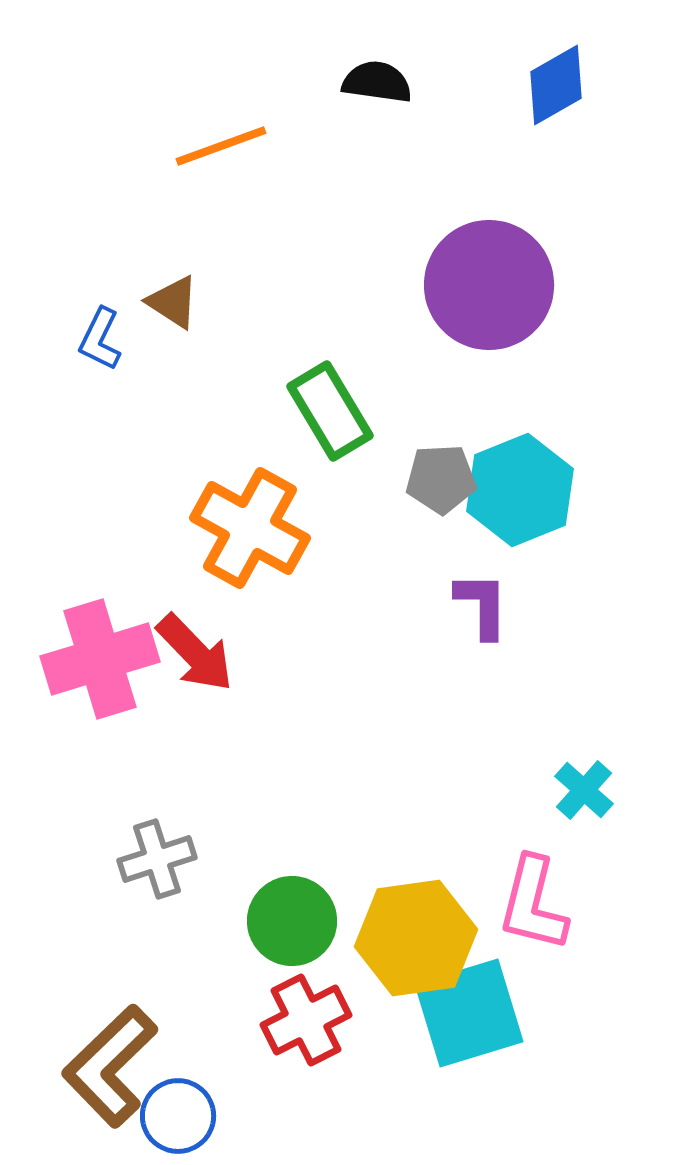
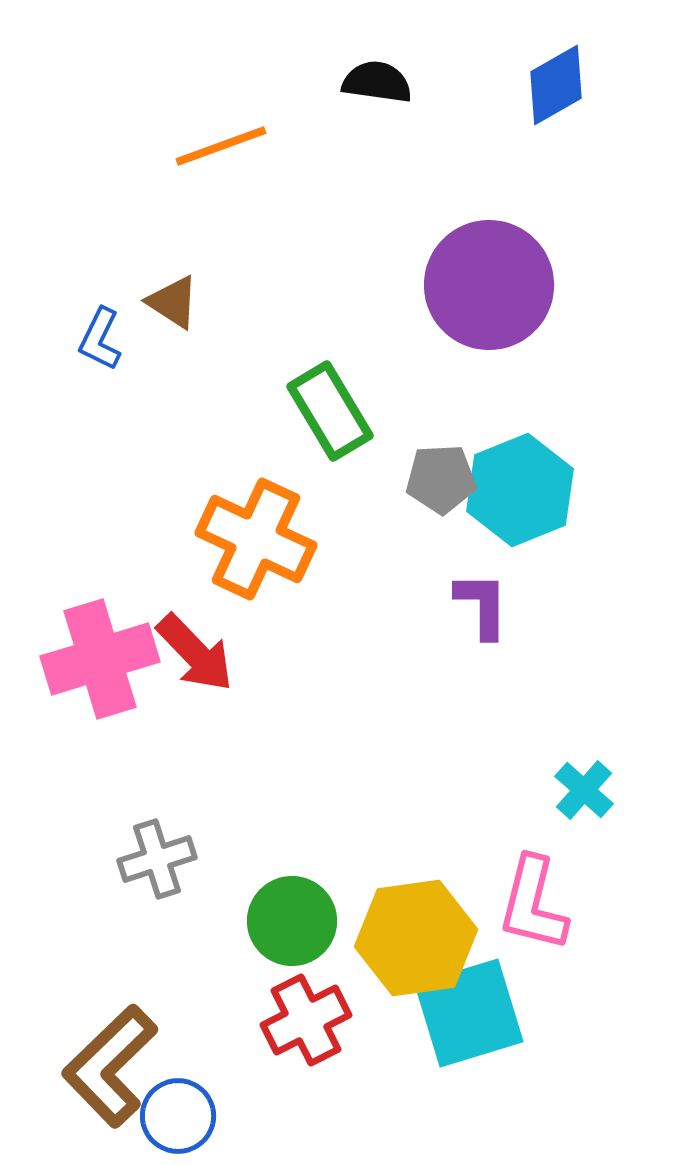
orange cross: moved 6 px right, 11 px down; rotated 4 degrees counterclockwise
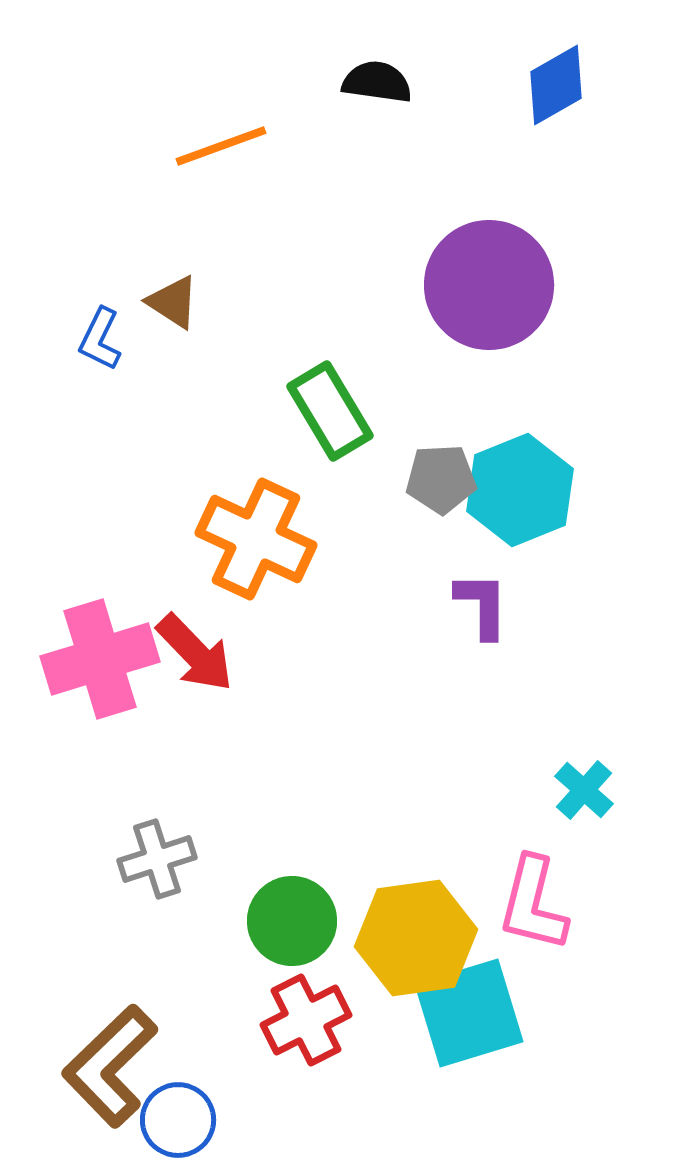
blue circle: moved 4 px down
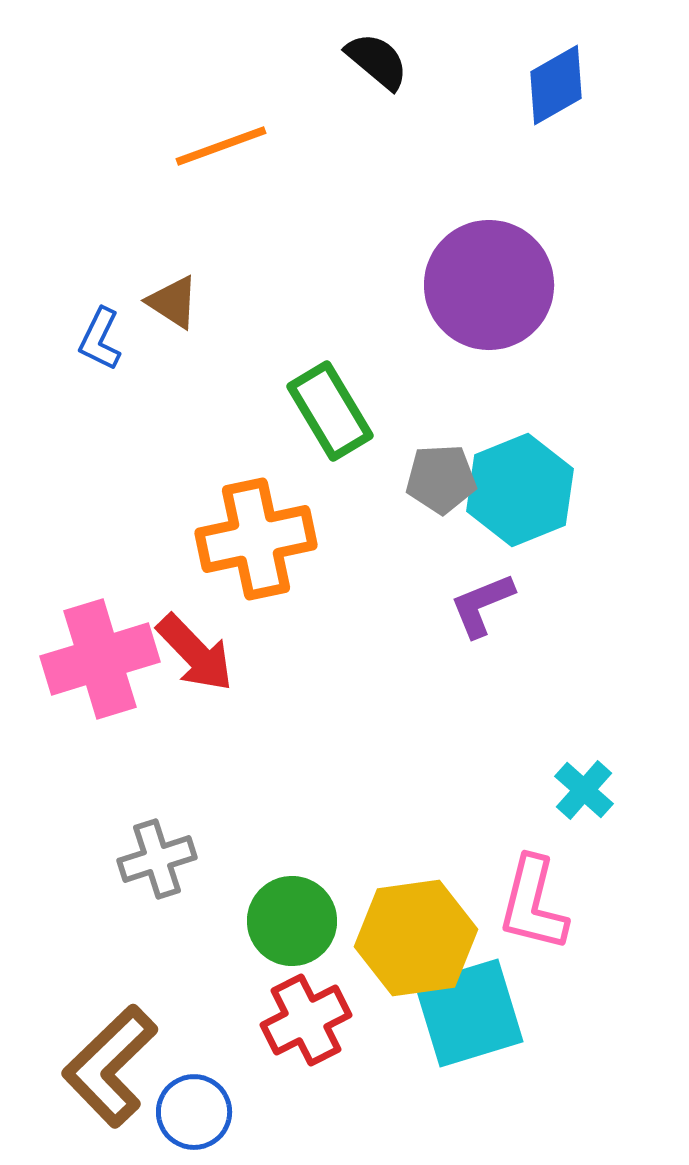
black semicircle: moved 21 px up; rotated 32 degrees clockwise
orange cross: rotated 37 degrees counterclockwise
purple L-shape: rotated 112 degrees counterclockwise
blue circle: moved 16 px right, 8 px up
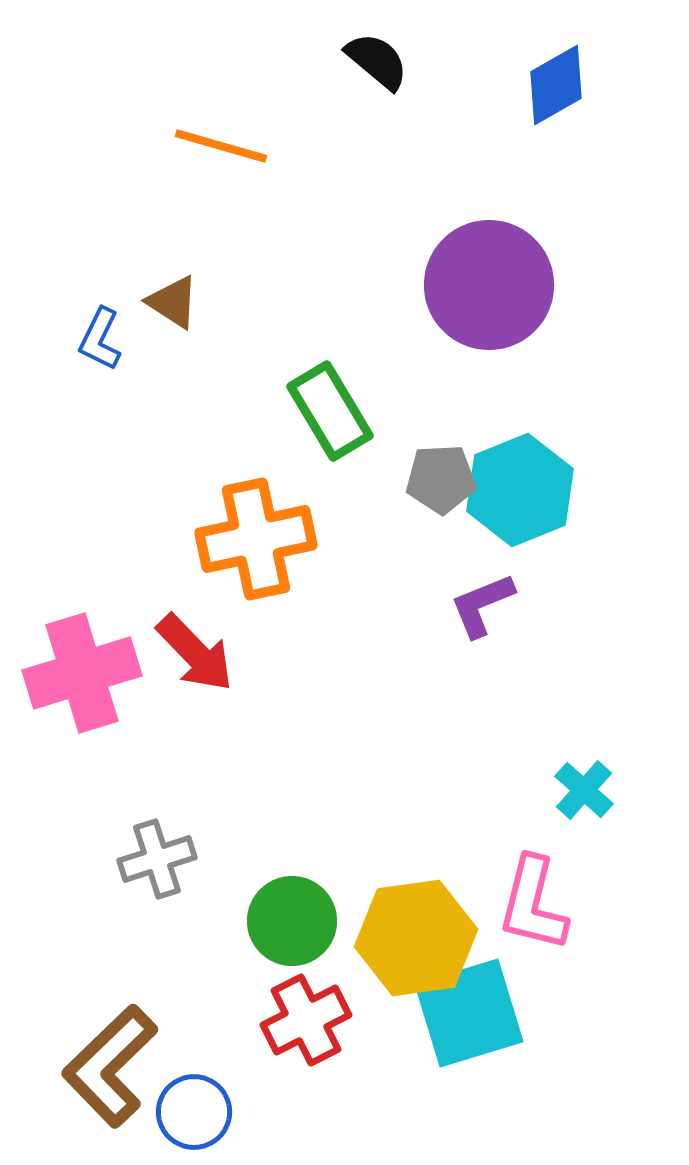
orange line: rotated 36 degrees clockwise
pink cross: moved 18 px left, 14 px down
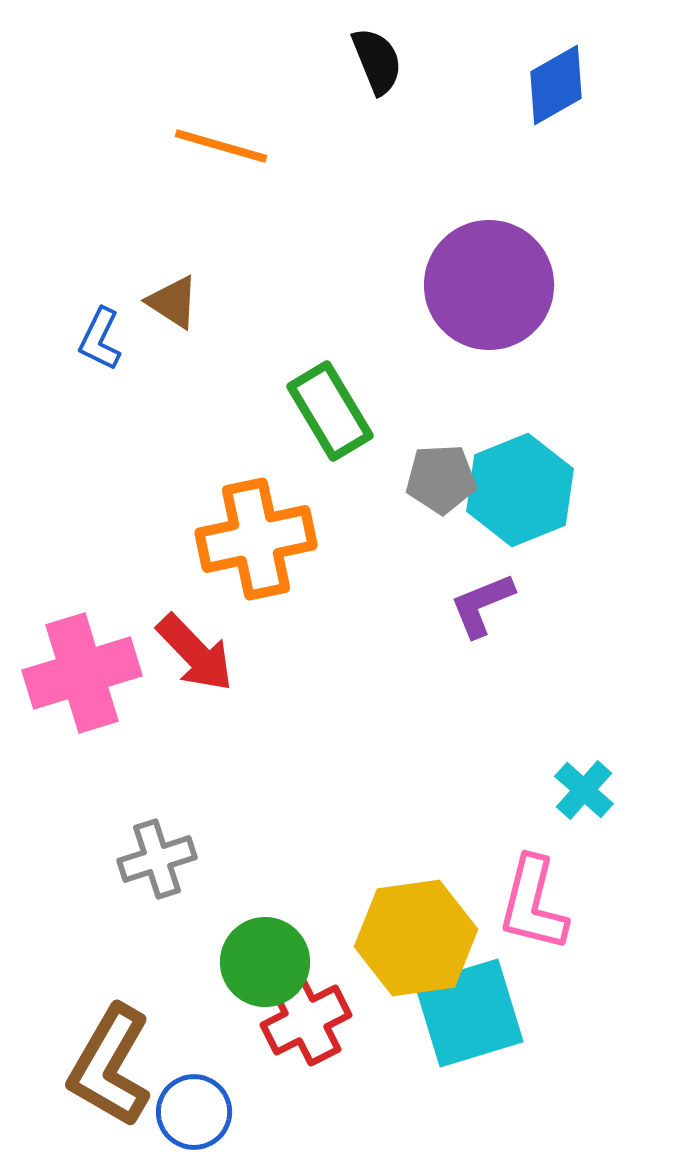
black semicircle: rotated 28 degrees clockwise
green circle: moved 27 px left, 41 px down
brown L-shape: rotated 16 degrees counterclockwise
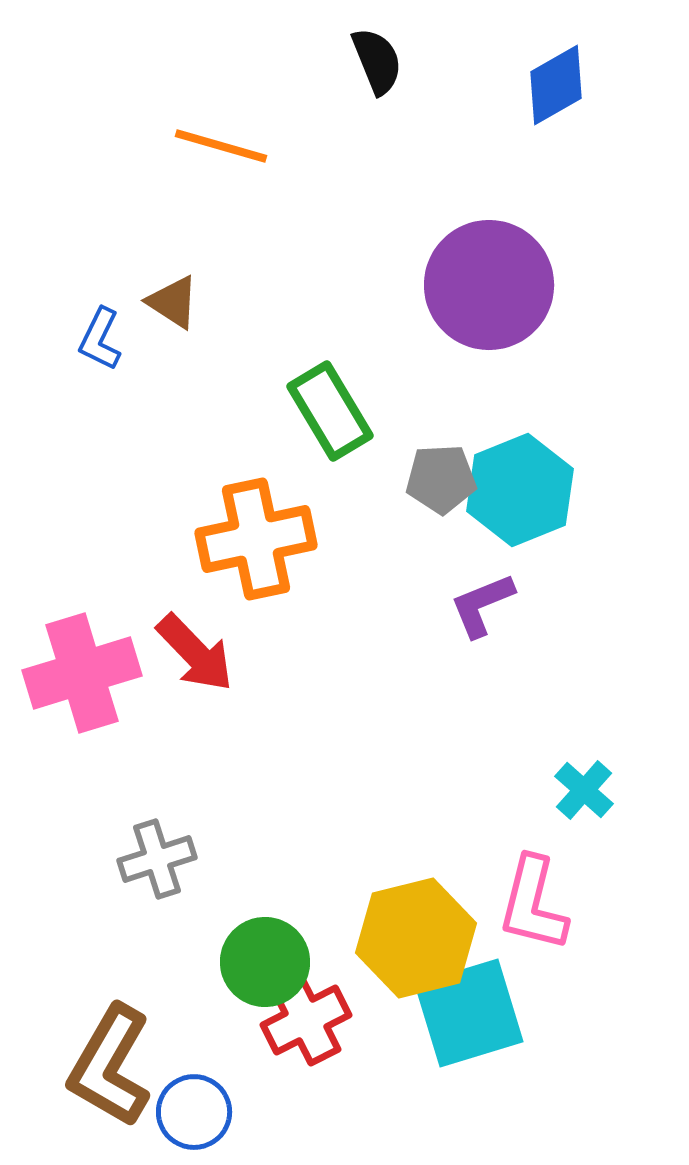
yellow hexagon: rotated 6 degrees counterclockwise
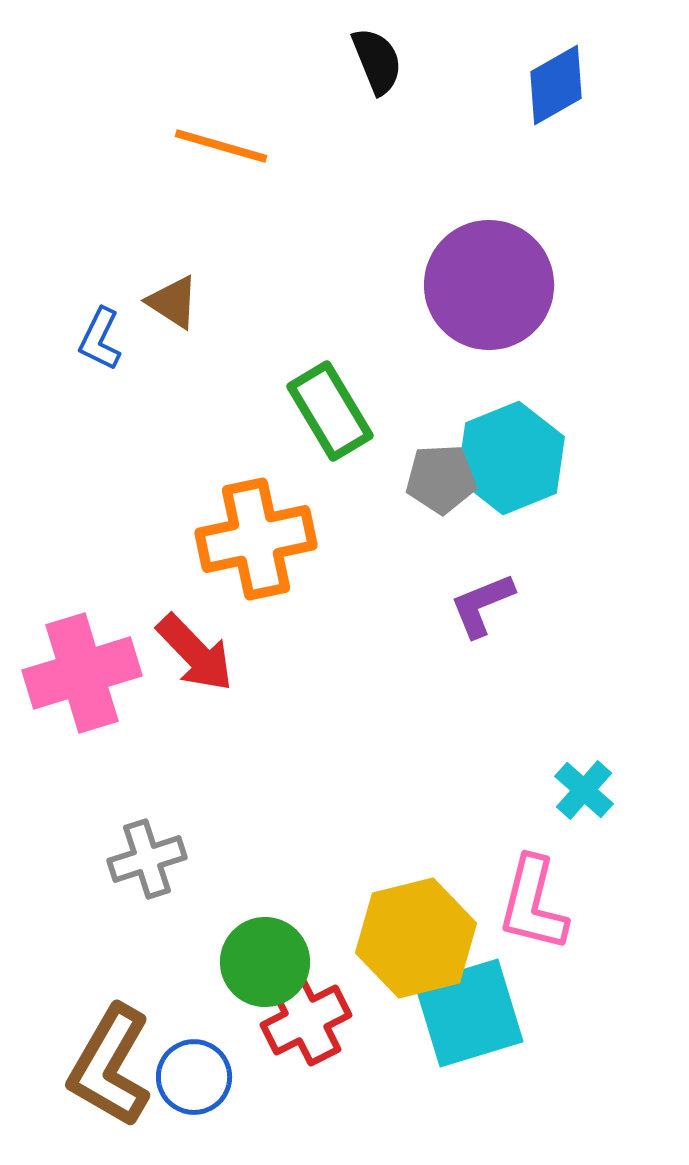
cyan hexagon: moved 9 px left, 32 px up
gray cross: moved 10 px left
blue circle: moved 35 px up
